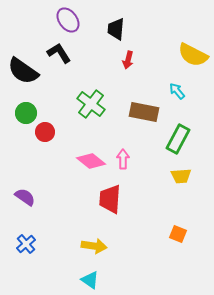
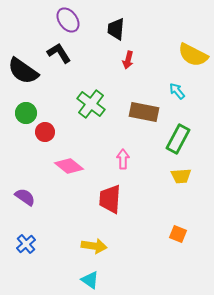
pink diamond: moved 22 px left, 5 px down
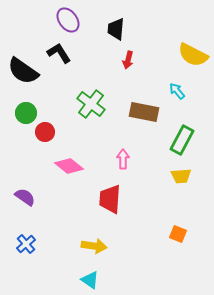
green rectangle: moved 4 px right, 1 px down
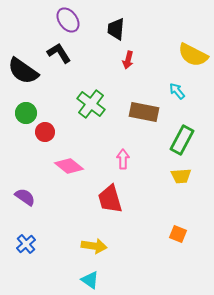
red trapezoid: rotated 20 degrees counterclockwise
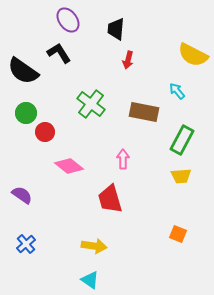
purple semicircle: moved 3 px left, 2 px up
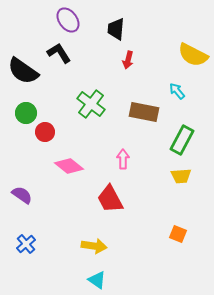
red trapezoid: rotated 12 degrees counterclockwise
cyan triangle: moved 7 px right
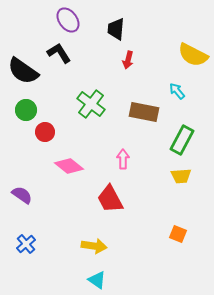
green circle: moved 3 px up
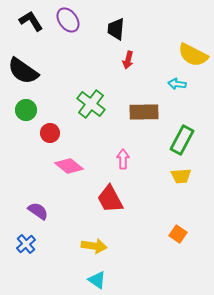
black L-shape: moved 28 px left, 32 px up
cyan arrow: moved 7 px up; rotated 42 degrees counterclockwise
brown rectangle: rotated 12 degrees counterclockwise
red circle: moved 5 px right, 1 px down
purple semicircle: moved 16 px right, 16 px down
orange square: rotated 12 degrees clockwise
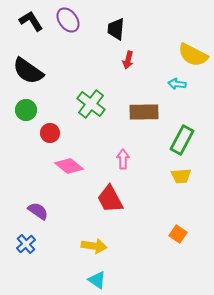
black semicircle: moved 5 px right
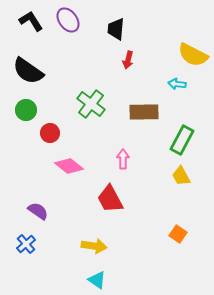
yellow trapezoid: rotated 65 degrees clockwise
